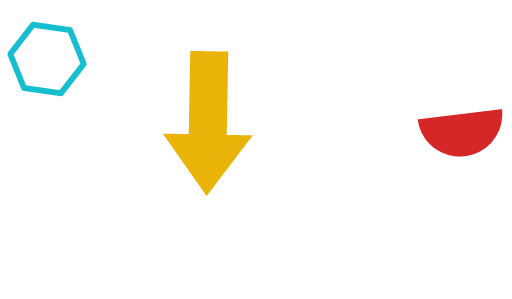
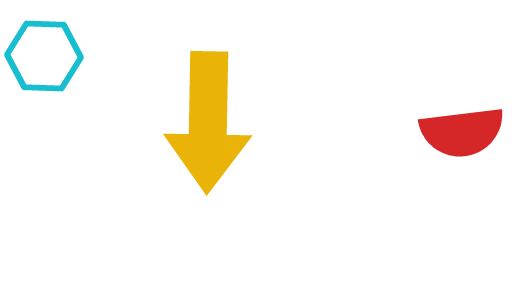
cyan hexagon: moved 3 px left, 3 px up; rotated 6 degrees counterclockwise
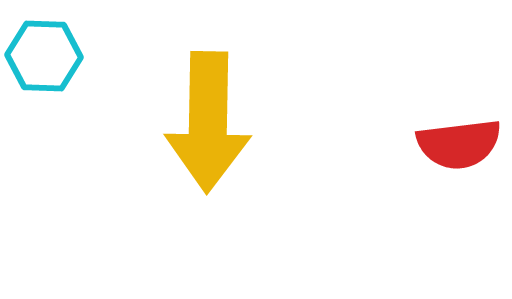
red semicircle: moved 3 px left, 12 px down
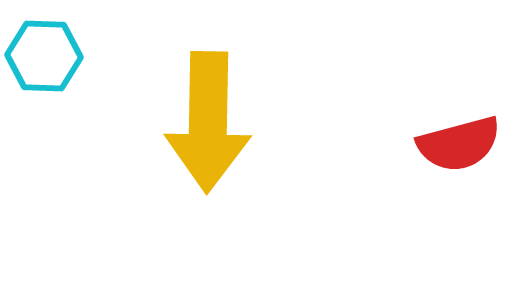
red semicircle: rotated 8 degrees counterclockwise
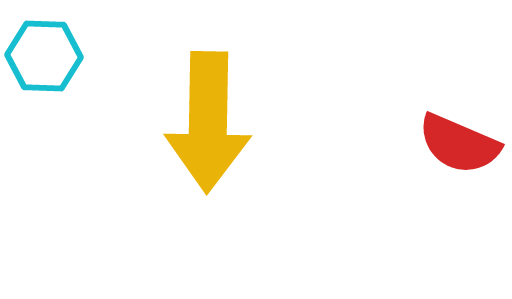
red semicircle: rotated 38 degrees clockwise
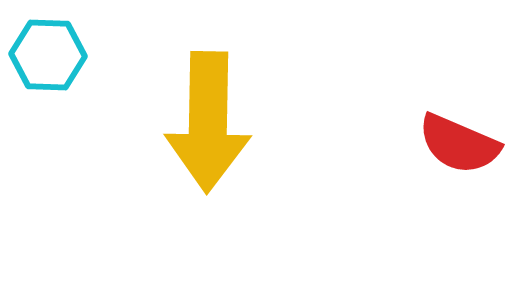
cyan hexagon: moved 4 px right, 1 px up
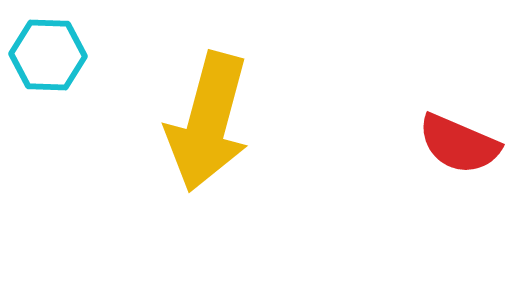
yellow arrow: rotated 14 degrees clockwise
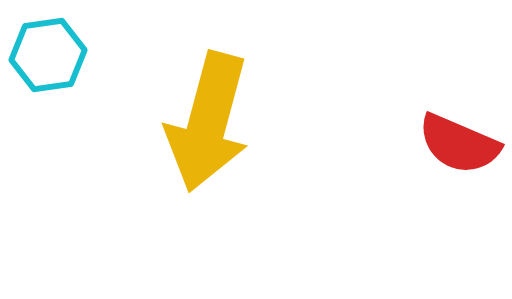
cyan hexagon: rotated 10 degrees counterclockwise
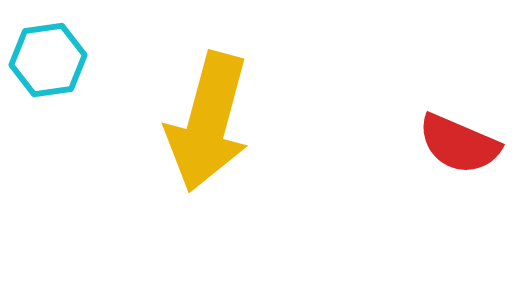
cyan hexagon: moved 5 px down
